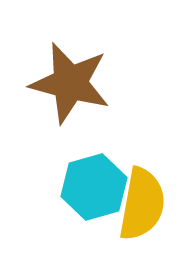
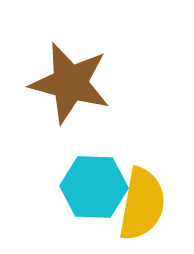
cyan hexagon: rotated 18 degrees clockwise
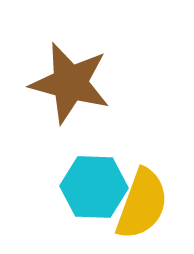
yellow semicircle: rotated 10 degrees clockwise
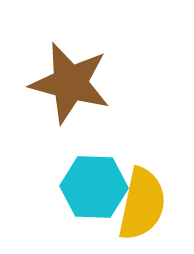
yellow semicircle: rotated 8 degrees counterclockwise
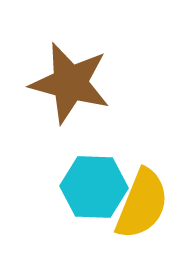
yellow semicircle: rotated 10 degrees clockwise
